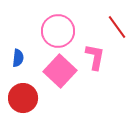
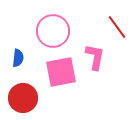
pink circle: moved 5 px left
pink square: moved 1 px right, 1 px down; rotated 36 degrees clockwise
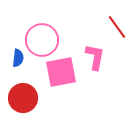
pink circle: moved 11 px left, 9 px down
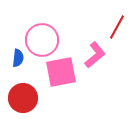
red line: rotated 65 degrees clockwise
pink L-shape: moved 2 px up; rotated 40 degrees clockwise
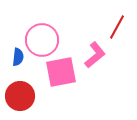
blue semicircle: moved 1 px up
red circle: moved 3 px left, 2 px up
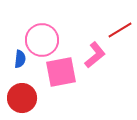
red line: moved 3 px right, 3 px down; rotated 30 degrees clockwise
blue semicircle: moved 2 px right, 2 px down
red circle: moved 2 px right, 2 px down
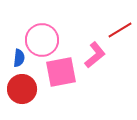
blue semicircle: moved 1 px left, 1 px up
red circle: moved 9 px up
